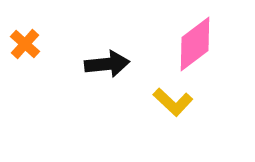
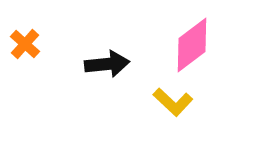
pink diamond: moved 3 px left, 1 px down
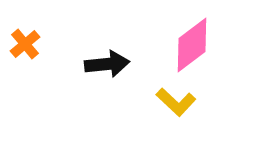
orange cross: rotated 8 degrees clockwise
yellow L-shape: moved 3 px right
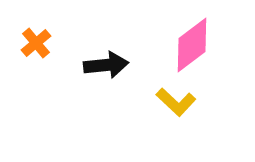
orange cross: moved 11 px right, 1 px up
black arrow: moved 1 px left, 1 px down
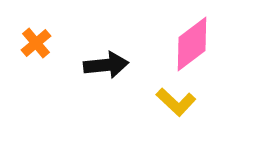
pink diamond: moved 1 px up
